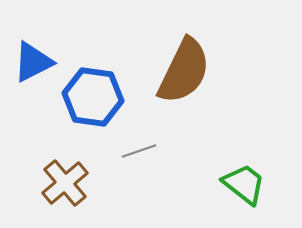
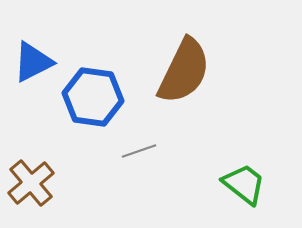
brown cross: moved 34 px left
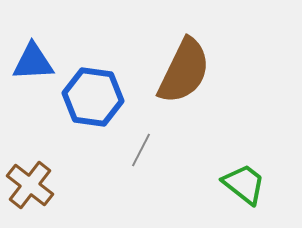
blue triangle: rotated 24 degrees clockwise
gray line: moved 2 px right, 1 px up; rotated 44 degrees counterclockwise
brown cross: moved 1 px left, 2 px down; rotated 12 degrees counterclockwise
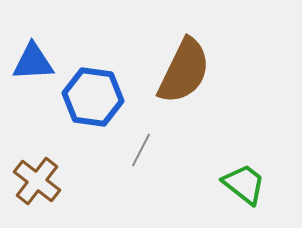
brown cross: moved 7 px right, 4 px up
